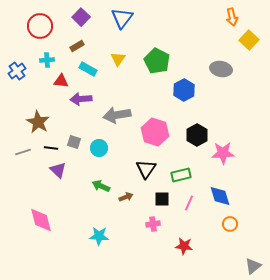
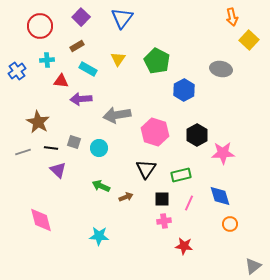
pink cross: moved 11 px right, 3 px up
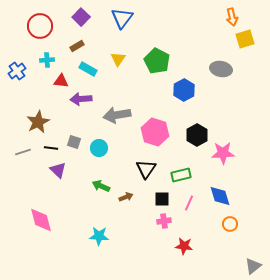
yellow square: moved 4 px left, 1 px up; rotated 30 degrees clockwise
brown star: rotated 15 degrees clockwise
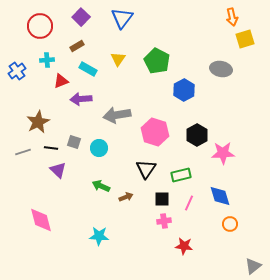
red triangle: rotated 28 degrees counterclockwise
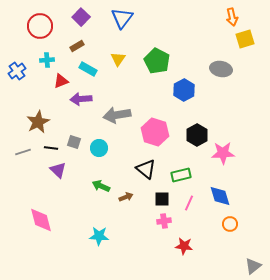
black triangle: rotated 25 degrees counterclockwise
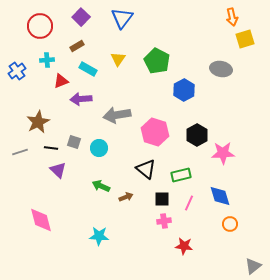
gray line: moved 3 px left
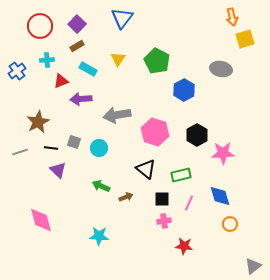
purple square: moved 4 px left, 7 px down
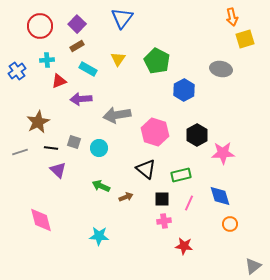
red triangle: moved 2 px left
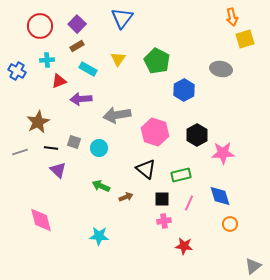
blue cross: rotated 24 degrees counterclockwise
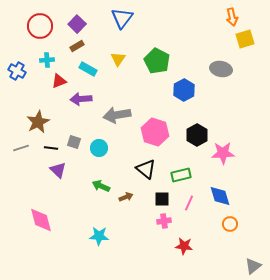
gray line: moved 1 px right, 4 px up
